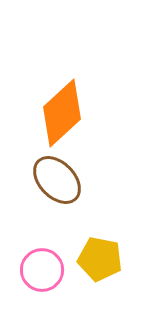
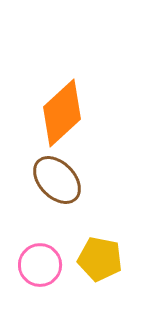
pink circle: moved 2 px left, 5 px up
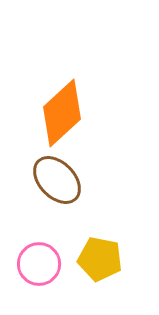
pink circle: moved 1 px left, 1 px up
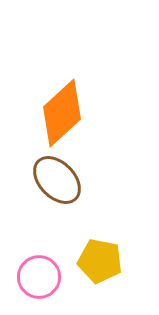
yellow pentagon: moved 2 px down
pink circle: moved 13 px down
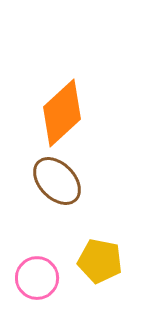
brown ellipse: moved 1 px down
pink circle: moved 2 px left, 1 px down
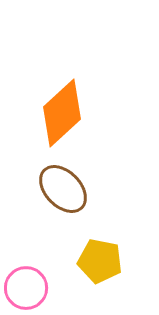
brown ellipse: moved 6 px right, 8 px down
pink circle: moved 11 px left, 10 px down
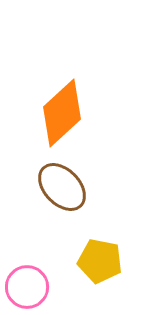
brown ellipse: moved 1 px left, 2 px up
pink circle: moved 1 px right, 1 px up
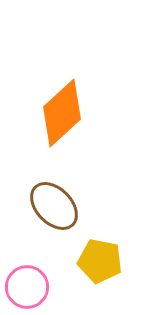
brown ellipse: moved 8 px left, 19 px down
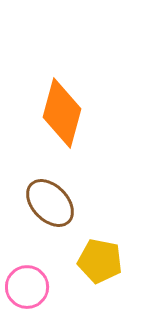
orange diamond: rotated 32 degrees counterclockwise
brown ellipse: moved 4 px left, 3 px up
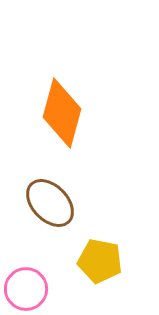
pink circle: moved 1 px left, 2 px down
